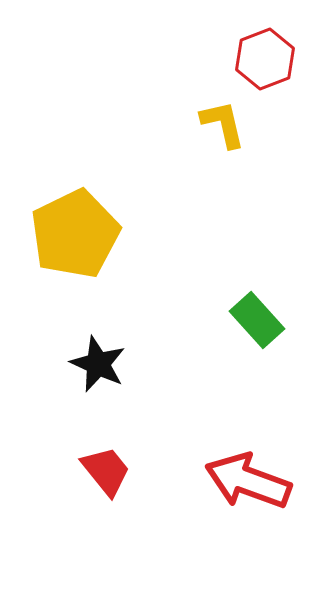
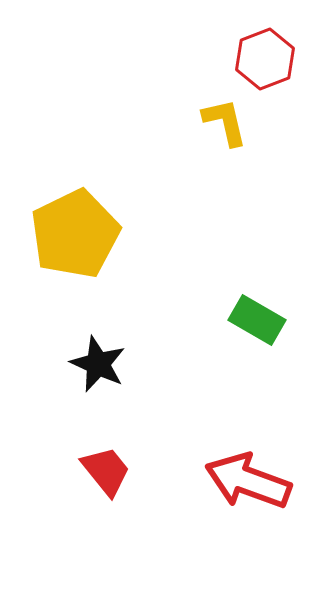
yellow L-shape: moved 2 px right, 2 px up
green rectangle: rotated 18 degrees counterclockwise
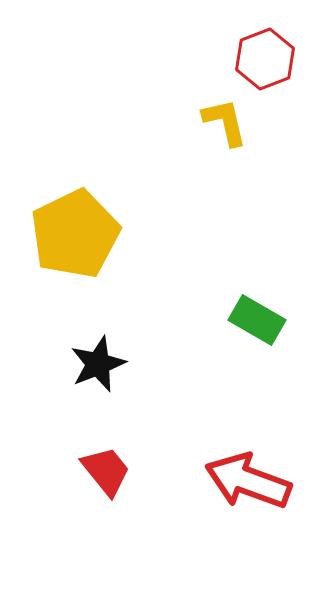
black star: rotated 26 degrees clockwise
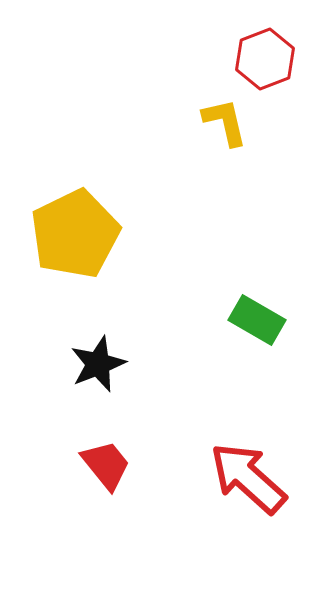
red trapezoid: moved 6 px up
red arrow: moved 3 px up; rotated 22 degrees clockwise
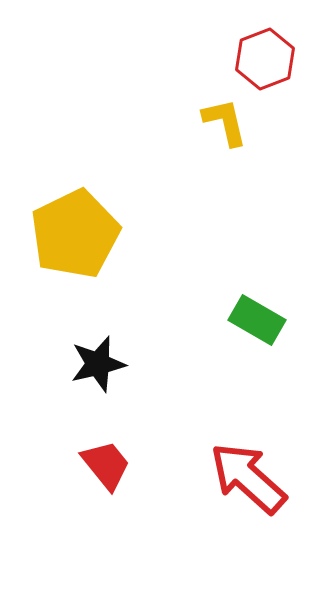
black star: rotated 8 degrees clockwise
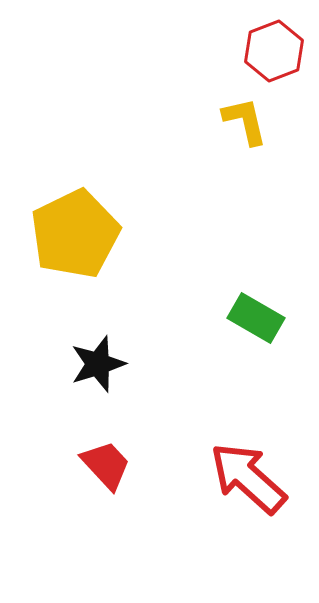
red hexagon: moved 9 px right, 8 px up
yellow L-shape: moved 20 px right, 1 px up
green rectangle: moved 1 px left, 2 px up
black star: rotated 4 degrees counterclockwise
red trapezoid: rotated 4 degrees counterclockwise
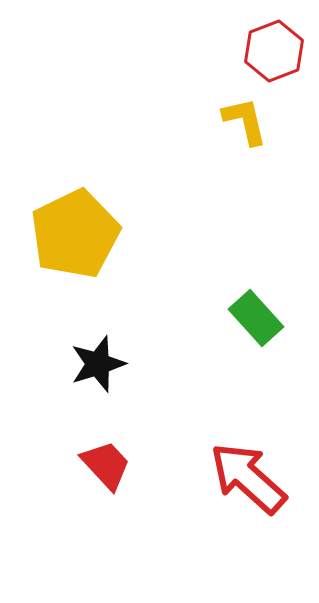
green rectangle: rotated 18 degrees clockwise
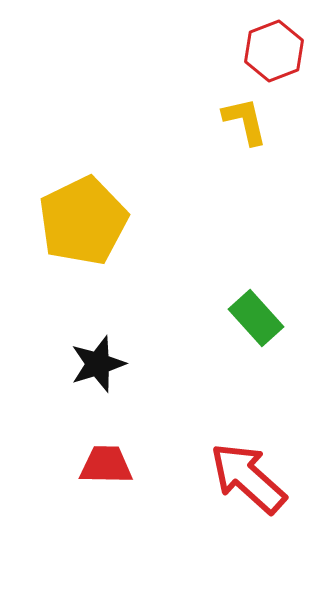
yellow pentagon: moved 8 px right, 13 px up
red trapezoid: rotated 46 degrees counterclockwise
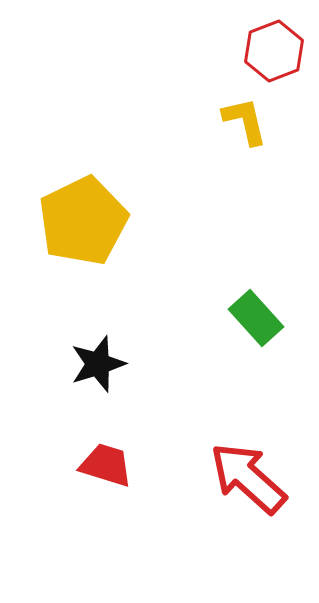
red trapezoid: rotated 16 degrees clockwise
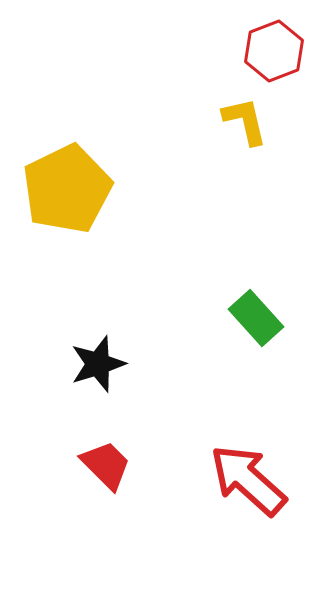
yellow pentagon: moved 16 px left, 32 px up
red trapezoid: rotated 28 degrees clockwise
red arrow: moved 2 px down
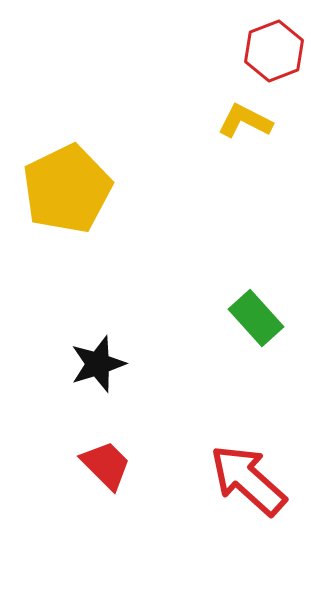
yellow L-shape: rotated 50 degrees counterclockwise
